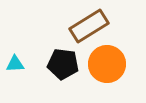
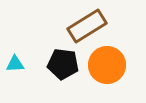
brown rectangle: moved 2 px left
orange circle: moved 1 px down
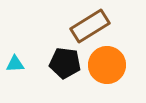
brown rectangle: moved 3 px right
black pentagon: moved 2 px right, 1 px up
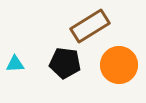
orange circle: moved 12 px right
